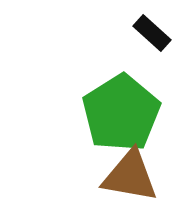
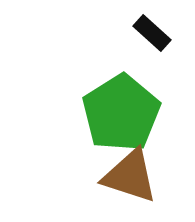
brown triangle: rotated 8 degrees clockwise
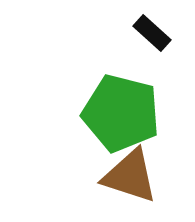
green pentagon: rotated 26 degrees counterclockwise
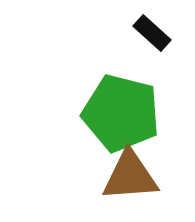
brown triangle: rotated 22 degrees counterclockwise
